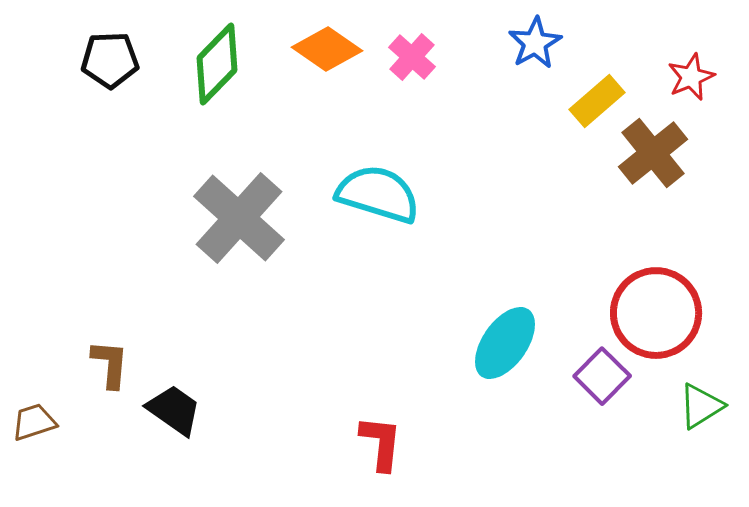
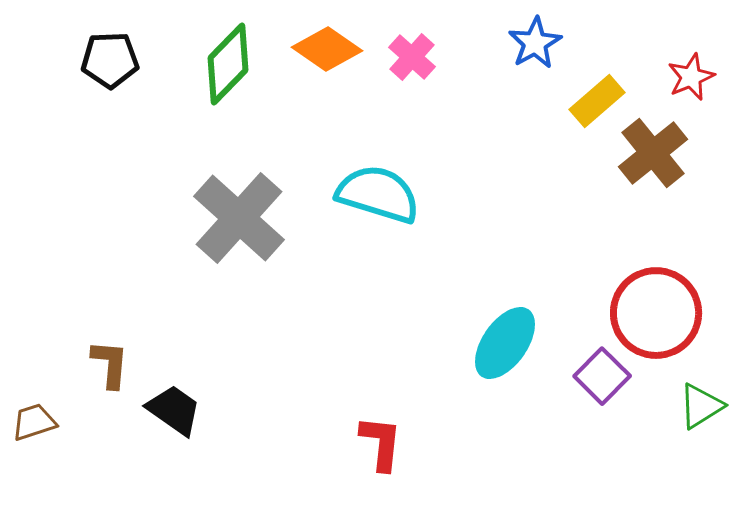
green diamond: moved 11 px right
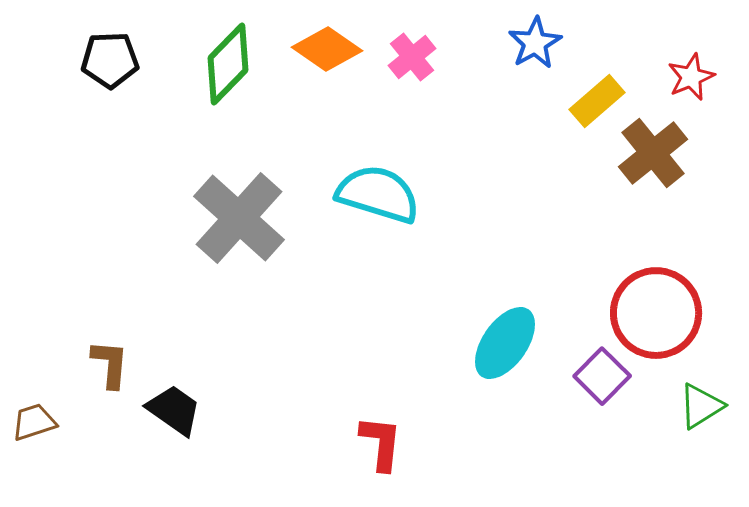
pink cross: rotated 9 degrees clockwise
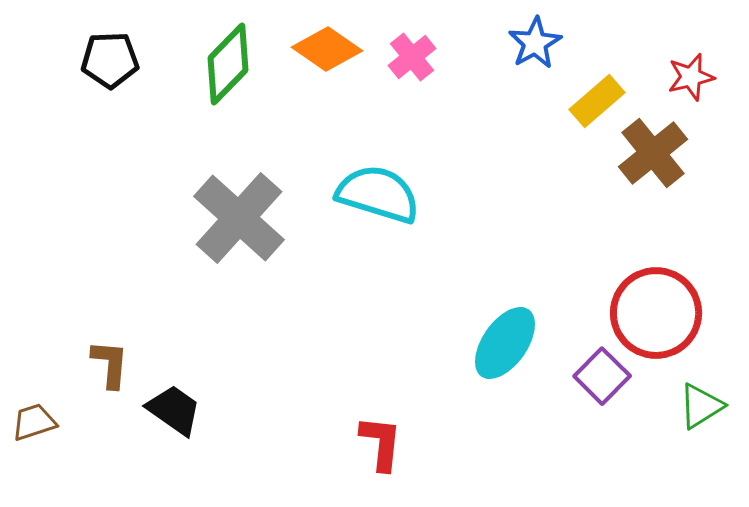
red star: rotated 9 degrees clockwise
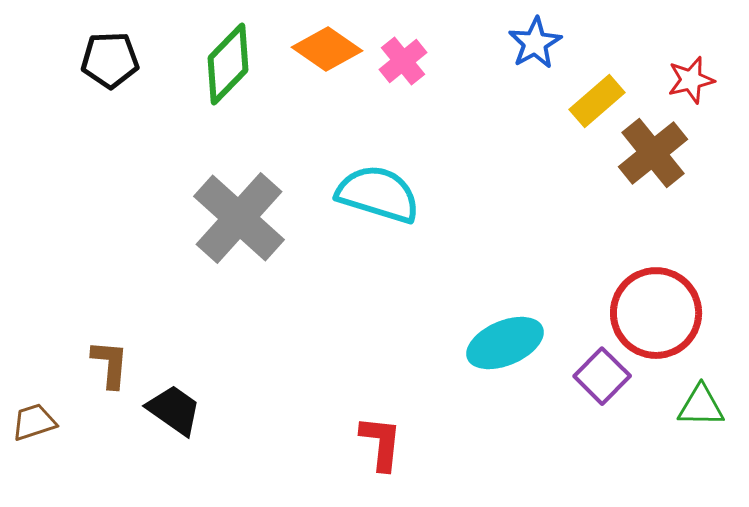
pink cross: moved 9 px left, 4 px down
red star: moved 3 px down
cyan ellipse: rotated 32 degrees clockwise
green triangle: rotated 33 degrees clockwise
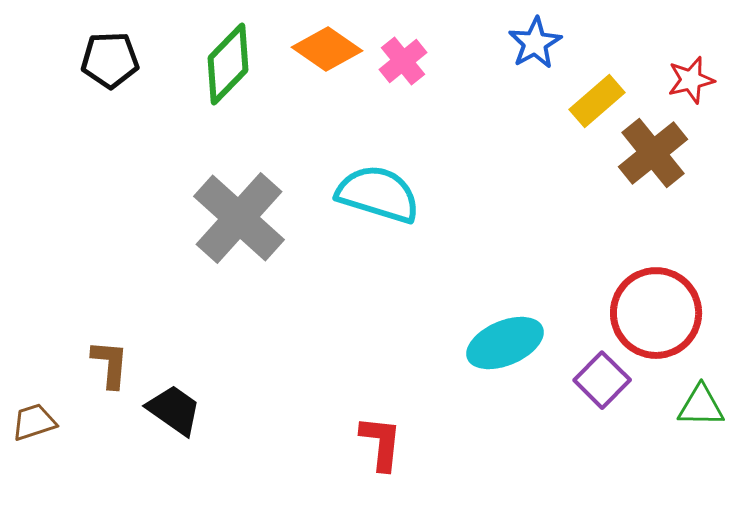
purple square: moved 4 px down
